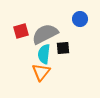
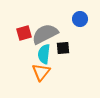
red square: moved 3 px right, 2 px down
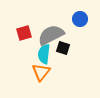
gray semicircle: moved 6 px right, 1 px down
black square: rotated 24 degrees clockwise
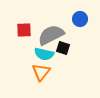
red square: moved 3 px up; rotated 14 degrees clockwise
cyan semicircle: rotated 84 degrees counterclockwise
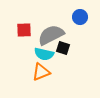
blue circle: moved 2 px up
orange triangle: rotated 30 degrees clockwise
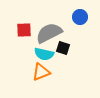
gray semicircle: moved 2 px left, 2 px up
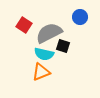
red square: moved 5 px up; rotated 35 degrees clockwise
black square: moved 2 px up
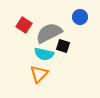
orange triangle: moved 2 px left, 2 px down; rotated 24 degrees counterclockwise
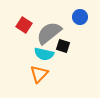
gray semicircle: rotated 12 degrees counterclockwise
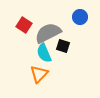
gray semicircle: moved 1 px left; rotated 12 degrees clockwise
cyan semicircle: moved 1 px up; rotated 54 degrees clockwise
